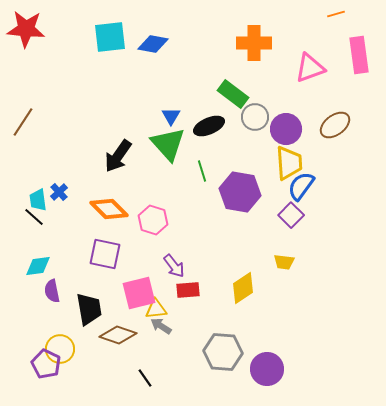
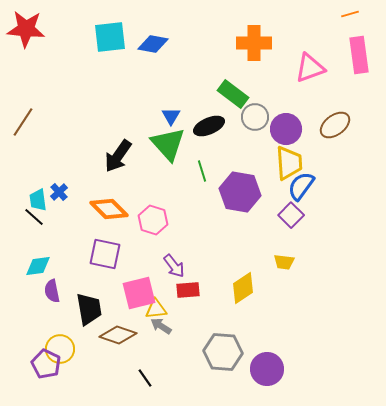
orange line at (336, 14): moved 14 px right
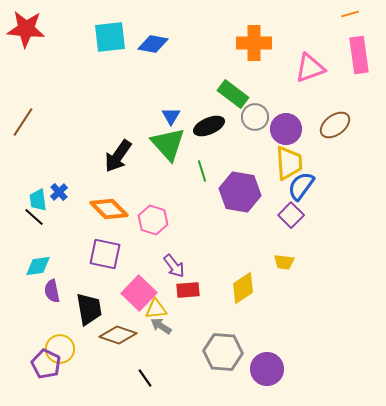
pink square at (139, 293): rotated 32 degrees counterclockwise
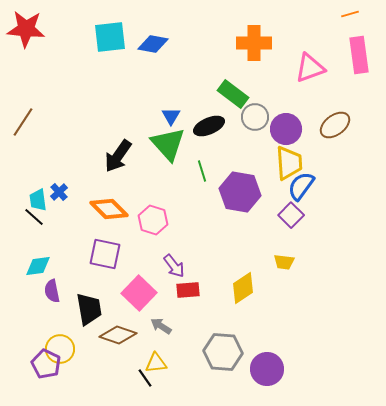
yellow triangle at (156, 309): moved 54 px down
